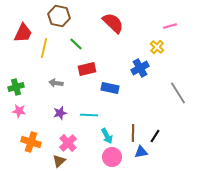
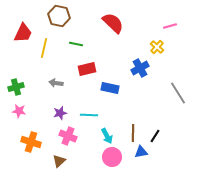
green line: rotated 32 degrees counterclockwise
pink cross: moved 7 px up; rotated 24 degrees counterclockwise
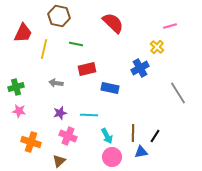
yellow line: moved 1 px down
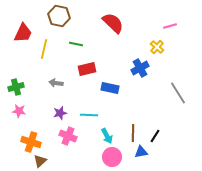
brown triangle: moved 19 px left
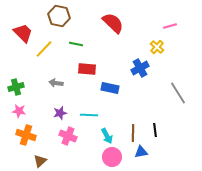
red trapezoid: rotated 70 degrees counterclockwise
yellow line: rotated 30 degrees clockwise
red rectangle: rotated 18 degrees clockwise
black line: moved 6 px up; rotated 40 degrees counterclockwise
orange cross: moved 5 px left, 7 px up
